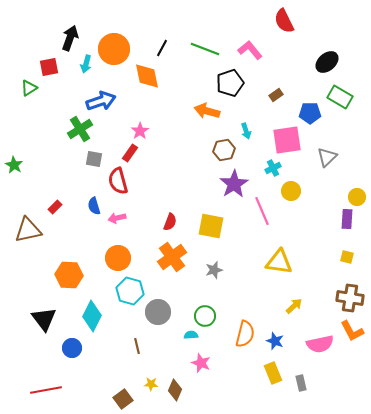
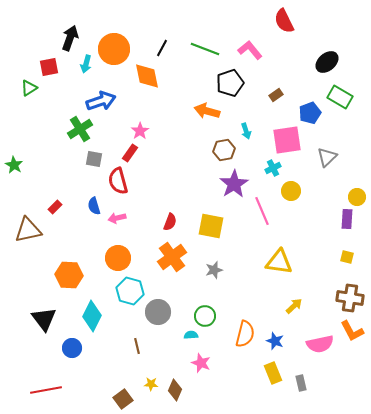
blue pentagon at (310, 113): rotated 20 degrees counterclockwise
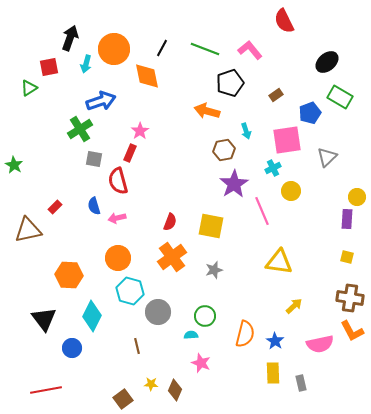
red rectangle at (130, 153): rotated 12 degrees counterclockwise
blue star at (275, 341): rotated 12 degrees clockwise
yellow rectangle at (273, 373): rotated 20 degrees clockwise
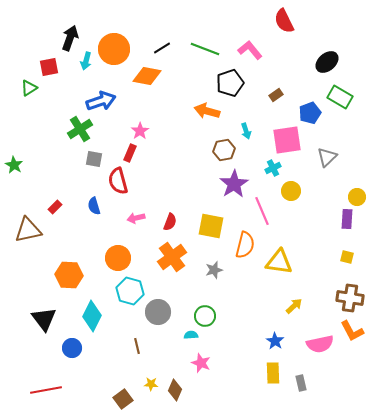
black line at (162, 48): rotated 30 degrees clockwise
cyan arrow at (86, 64): moved 3 px up
orange diamond at (147, 76): rotated 68 degrees counterclockwise
pink arrow at (117, 218): moved 19 px right
orange semicircle at (245, 334): moved 89 px up
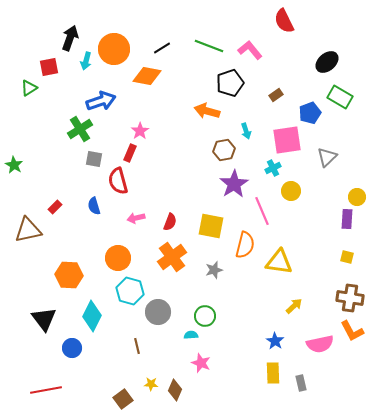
green line at (205, 49): moved 4 px right, 3 px up
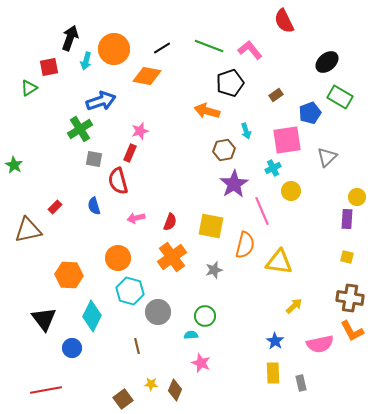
pink star at (140, 131): rotated 18 degrees clockwise
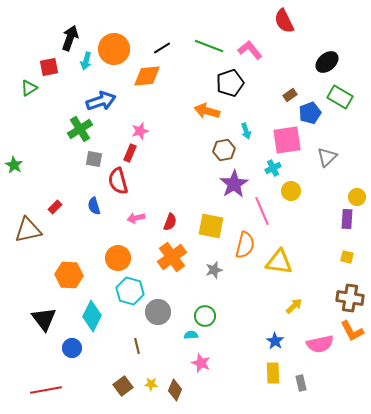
orange diamond at (147, 76): rotated 16 degrees counterclockwise
brown rectangle at (276, 95): moved 14 px right
brown square at (123, 399): moved 13 px up
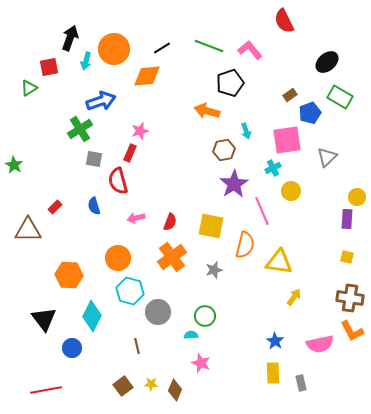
brown triangle at (28, 230): rotated 12 degrees clockwise
yellow arrow at (294, 306): moved 9 px up; rotated 12 degrees counterclockwise
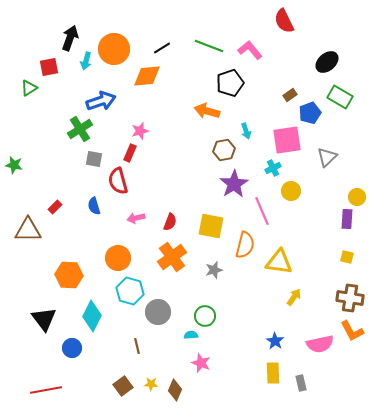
green star at (14, 165): rotated 18 degrees counterclockwise
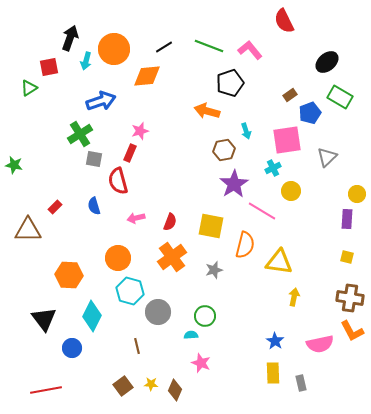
black line at (162, 48): moved 2 px right, 1 px up
green cross at (80, 129): moved 5 px down
yellow circle at (357, 197): moved 3 px up
pink line at (262, 211): rotated 36 degrees counterclockwise
yellow arrow at (294, 297): rotated 24 degrees counterclockwise
